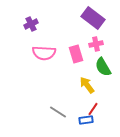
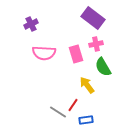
red line: moved 20 px left, 4 px up
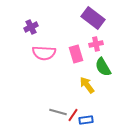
purple cross: moved 3 px down
red line: moved 10 px down
gray line: rotated 18 degrees counterclockwise
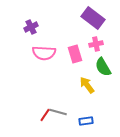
pink rectangle: moved 1 px left
red line: moved 28 px left
blue rectangle: moved 1 px down
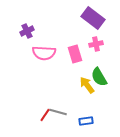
purple cross: moved 4 px left, 4 px down
green semicircle: moved 4 px left, 10 px down
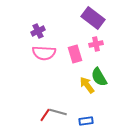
purple cross: moved 11 px right
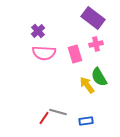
purple cross: rotated 16 degrees counterclockwise
red line: moved 1 px left, 3 px down
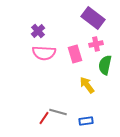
green semicircle: moved 6 px right, 12 px up; rotated 42 degrees clockwise
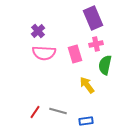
purple rectangle: rotated 30 degrees clockwise
gray line: moved 1 px up
red line: moved 9 px left, 6 px up
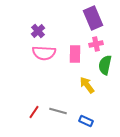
pink rectangle: rotated 18 degrees clockwise
red line: moved 1 px left
blue rectangle: rotated 32 degrees clockwise
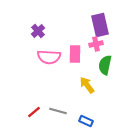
purple rectangle: moved 7 px right, 7 px down; rotated 10 degrees clockwise
pink semicircle: moved 5 px right, 4 px down
red line: rotated 16 degrees clockwise
